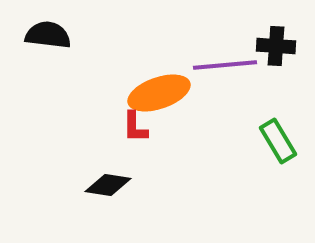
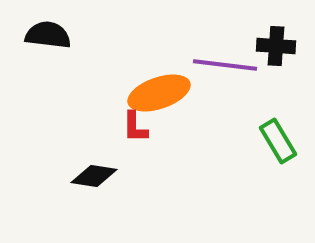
purple line: rotated 12 degrees clockwise
black diamond: moved 14 px left, 9 px up
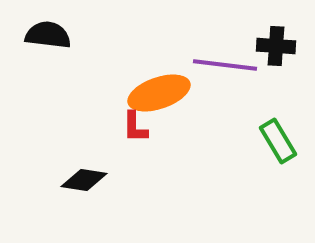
black diamond: moved 10 px left, 4 px down
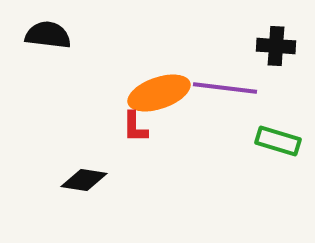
purple line: moved 23 px down
green rectangle: rotated 42 degrees counterclockwise
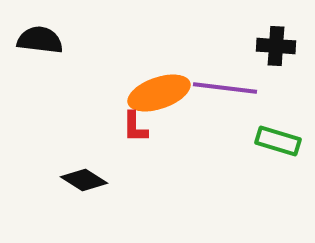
black semicircle: moved 8 px left, 5 px down
black diamond: rotated 24 degrees clockwise
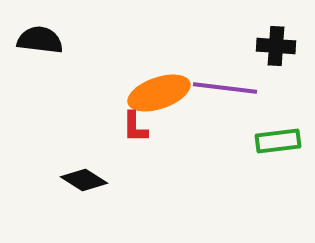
green rectangle: rotated 24 degrees counterclockwise
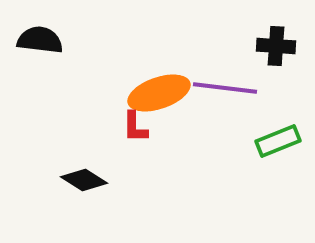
green rectangle: rotated 15 degrees counterclockwise
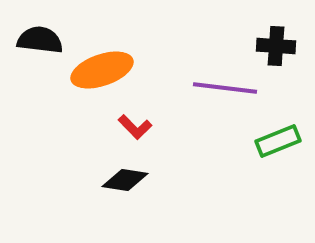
orange ellipse: moved 57 px left, 23 px up
red L-shape: rotated 44 degrees counterclockwise
black diamond: moved 41 px right; rotated 24 degrees counterclockwise
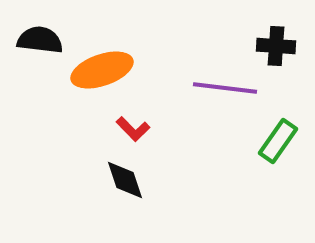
red L-shape: moved 2 px left, 2 px down
green rectangle: rotated 33 degrees counterclockwise
black diamond: rotated 63 degrees clockwise
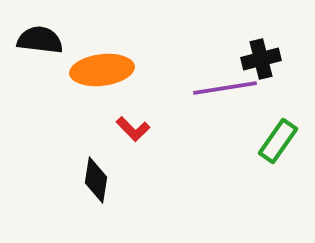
black cross: moved 15 px left, 13 px down; rotated 18 degrees counterclockwise
orange ellipse: rotated 12 degrees clockwise
purple line: rotated 16 degrees counterclockwise
black diamond: moved 29 px left; rotated 27 degrees clockwise
